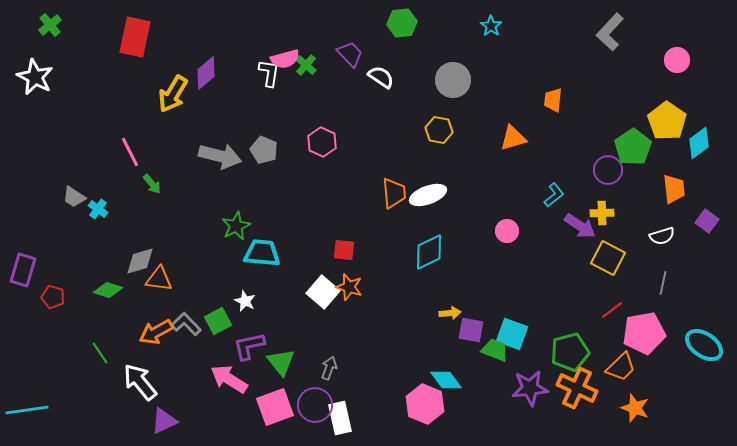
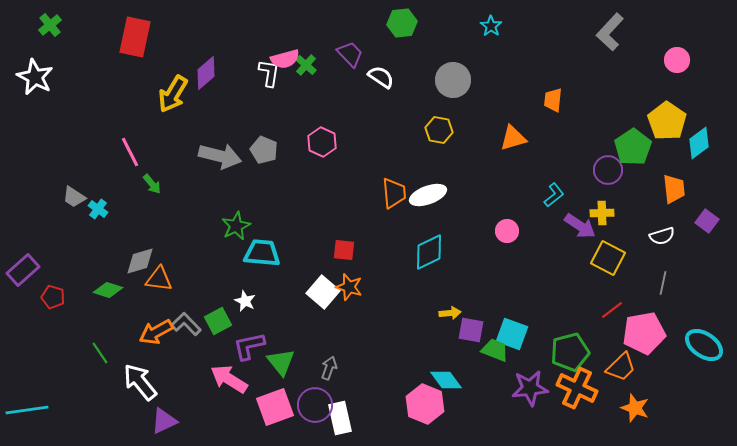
purple rectangle at (23, 270): rotated 32 degrees clockwise
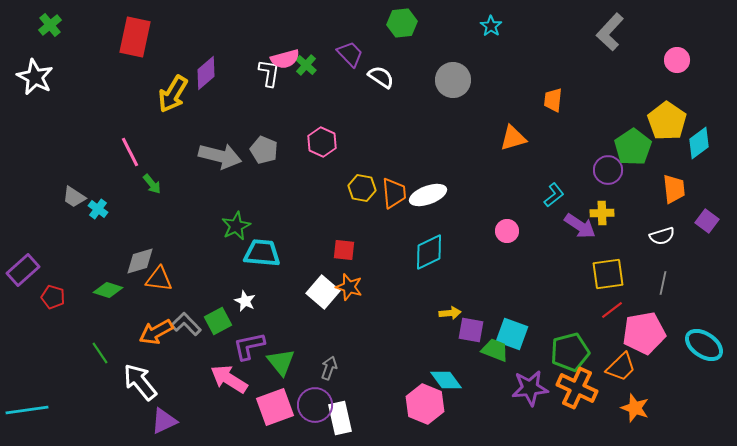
yellow hexagon at (439, 130): moved 77 px left, 58 px down
yellow square at (608, 258): moved 16 px down; rotated 36 degrees counterclockwise
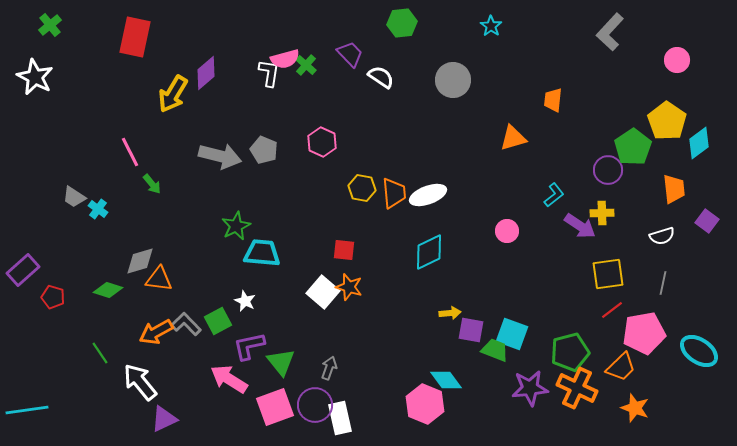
cyan ellipse at (704, 345): moved 5 px left, 6 px down
purple triangle at (164, 421): moved 2 px up
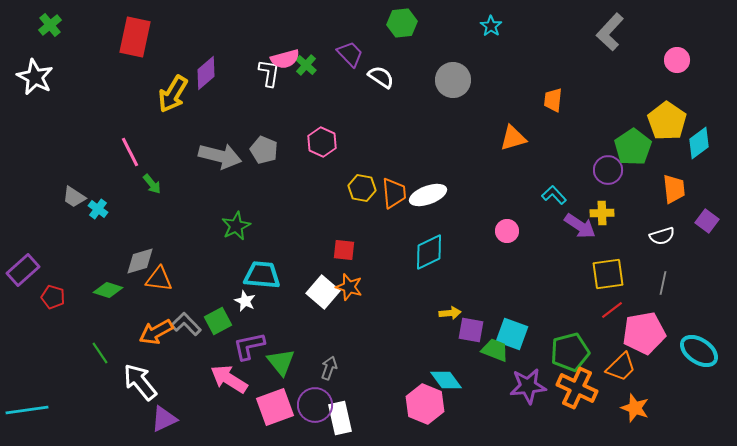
cyan L-shape at (554, 195): rotated 95 degrees counterclockwise
cyan trapezoid at (262, 253): moved 22 px down
purple star at (530, 388): moved 2 px left, 2 px up
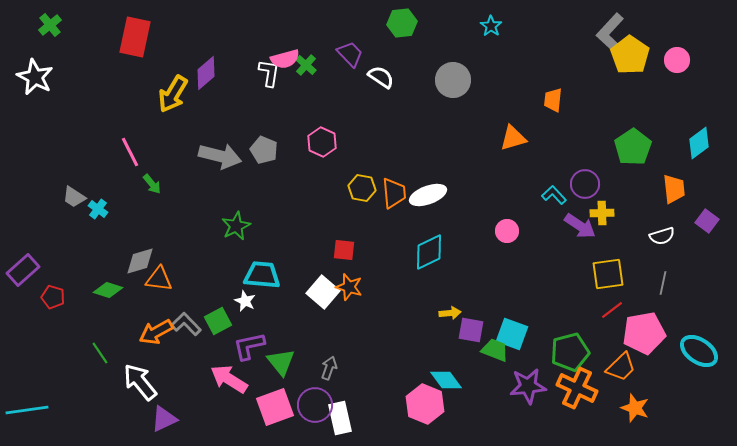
yellow pentagon at (667, 121): moved 37 px left, 66 px up
purple circle at (608, 170): moved 23 px left, 14 px down
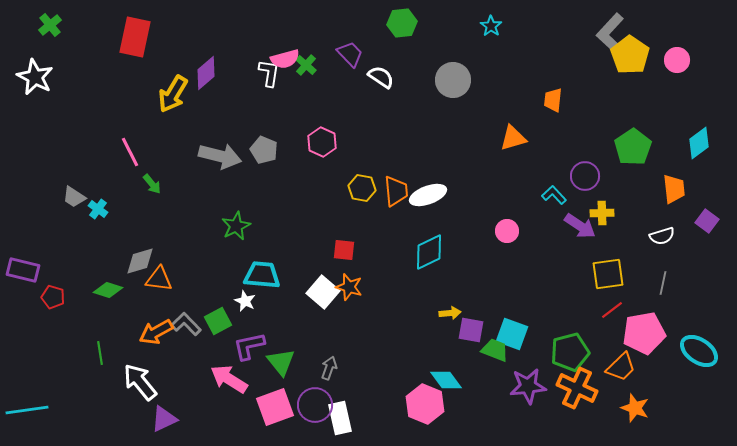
purple circle at (585, 184): moved 8 px up
orange trapezoid at (394, 193): moved 2 px right, 2 px up
purple rectangle at (23, 270): rotated 56 degrees clockwise
green line at (100, 353): rotated 25 degrees clockwise
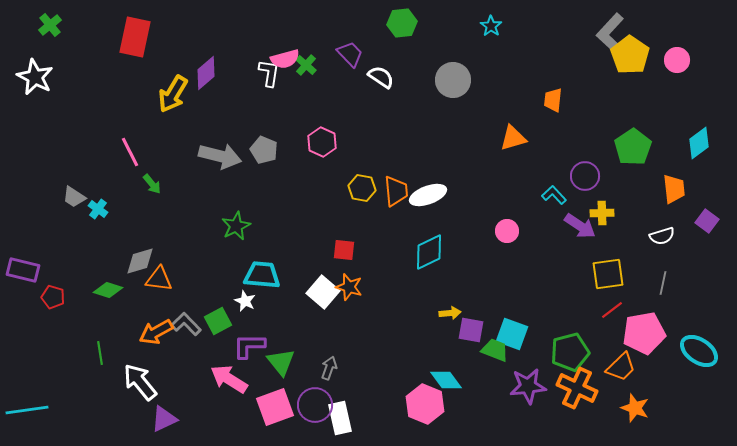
purple L-shape at (249, 346): rotated 12 degrees clockwise
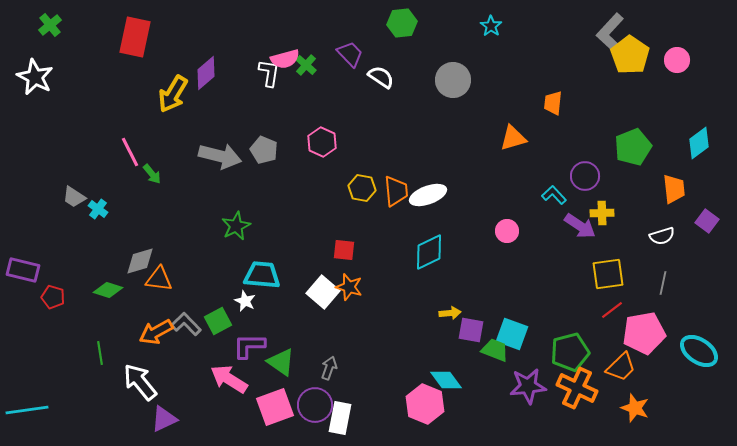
orange trapezoid at (553, 100): moved 3 px down
green pentagon at (633, 147): rotated 12 degrees clockwise
green arrow at (152, 184): moved 10 px up
green triangle at (281, 362): rotated 16 degrees counterclockwise
white rectangle at (340, 418): rotated 24 degrees clockwise
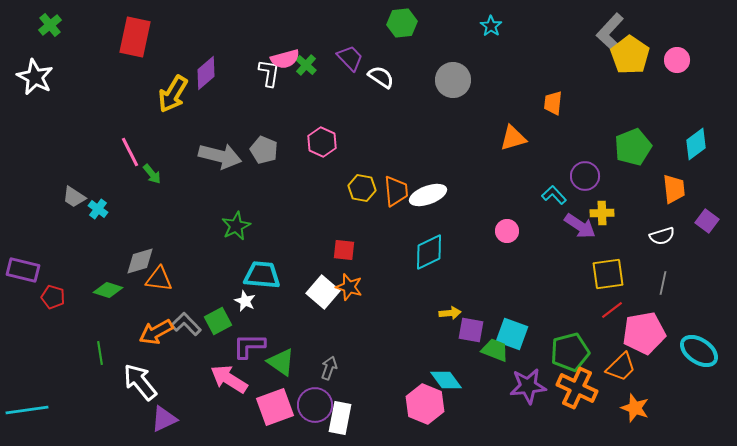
purple trapezoid at (350, 54): moved 4 px down
cyan diamond at (699, 143): moved 3 px left, 1 px down
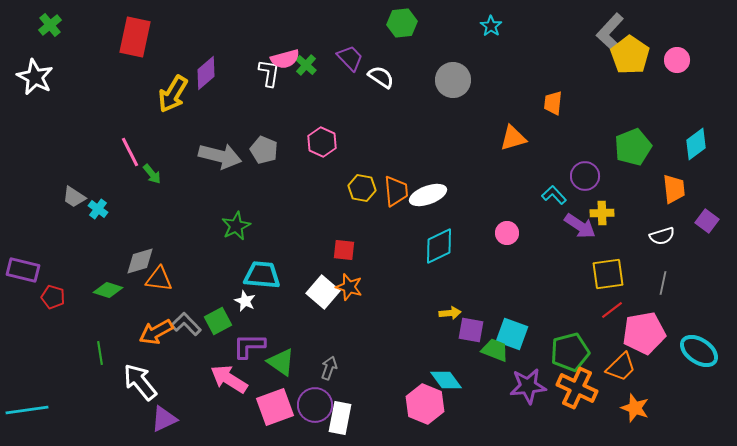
pink circle at (507, 231): moved 2 px down
cyan diamond at (429, 252): moved 10 px right, 6 px up
